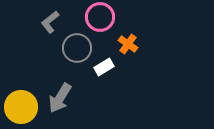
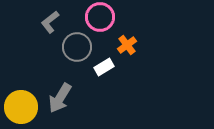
orange cross: moved 1 px left, 1 px down; rotated 18 degrees clockwise
gray circle: moved 1 px up
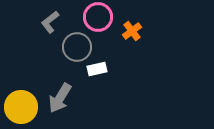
pink circle: moved 2 px left
orange cross: moved 5 px right, 14 px up
white rectangle: moved 7 px left, 2 px down; rotated 18 degrees clockwise
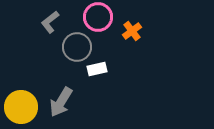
gray arrow: moved 1 px right, 4 px down
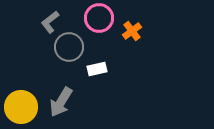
pink circle: moved 1 px right, 1 px down
gray circle: moved 8 px left
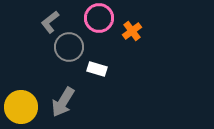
white rectangle: rotated 30 degrees clockwise
gray arrow: moved 2 px right
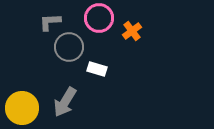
gray L-shape: rotated 35 degrees clockwise
gray arrow: moved 2 px right
yellow circle: moved 1 px right, 1 px down
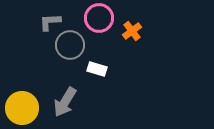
gray circle: moved 1 px right, 2 px up
